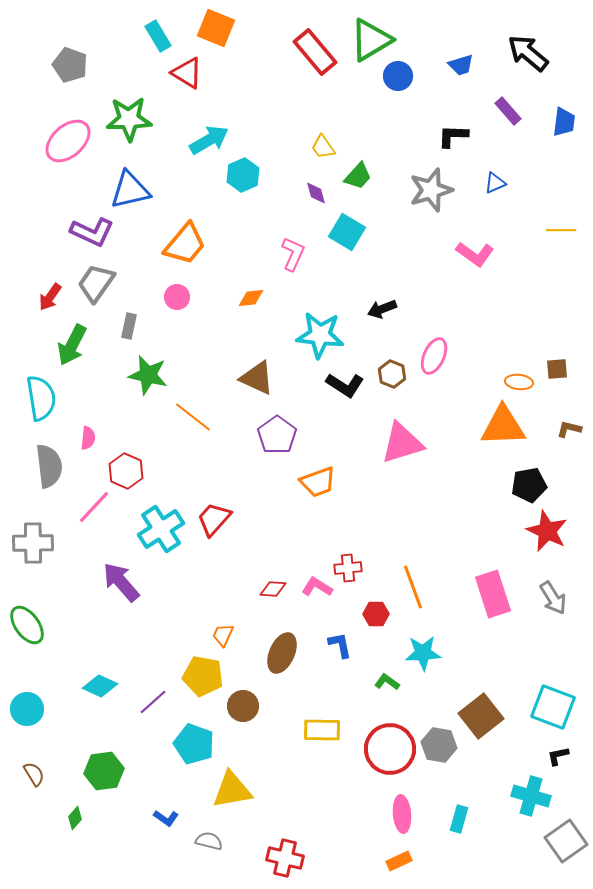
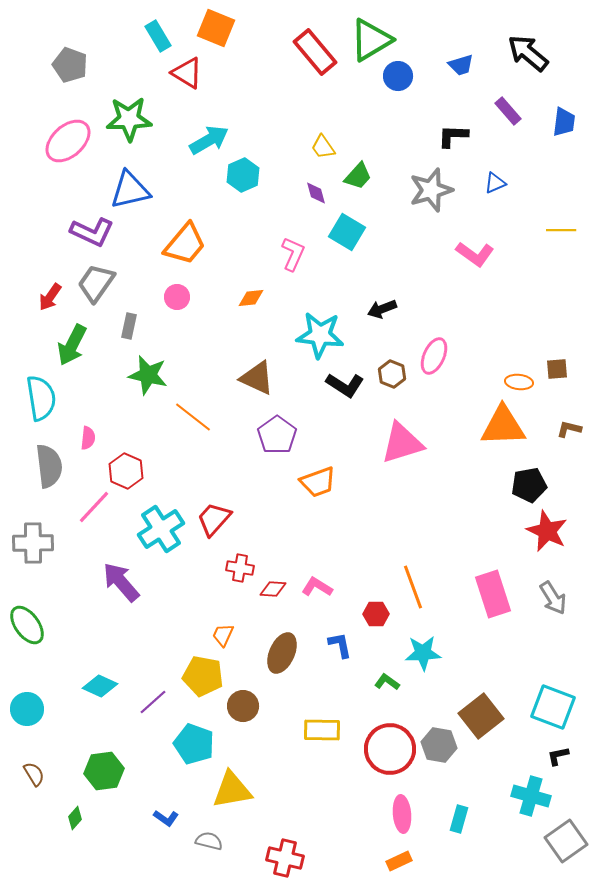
red cross at (348, 568): moved 108 px left; rotated 16 degrees clockwise
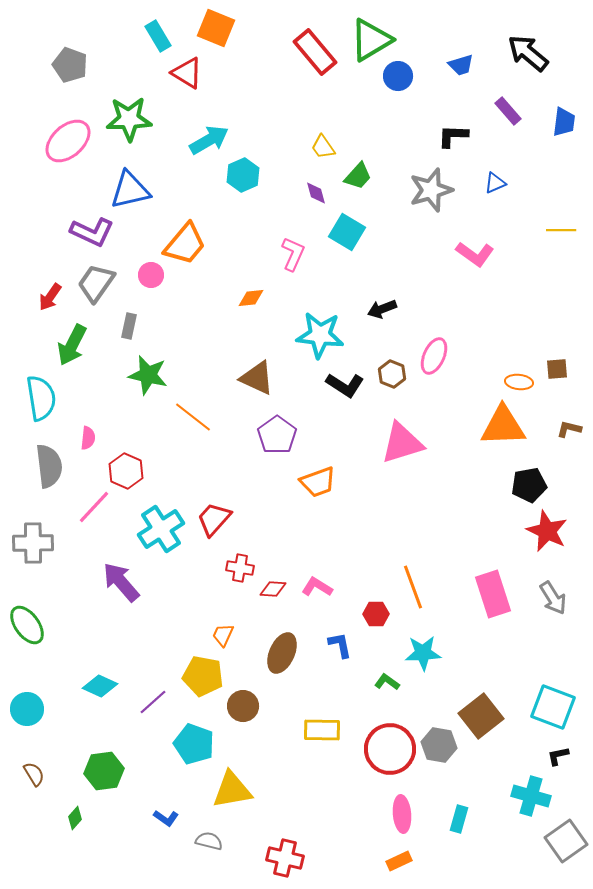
pink circle at (177, 297): moved 26 px left, 22 px up
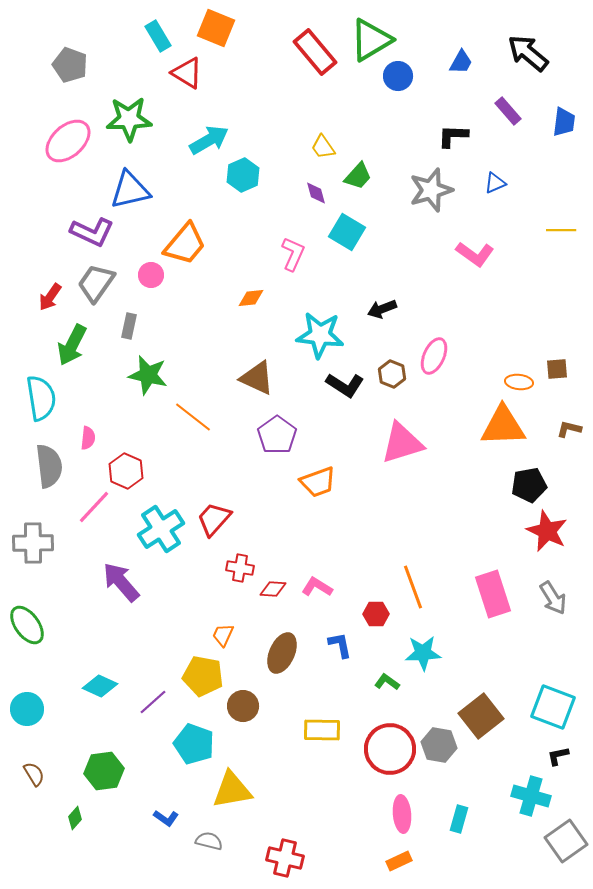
blue trapezoid at (461, 65): moved 3 px up; rotated 44 degrees counterclockwise
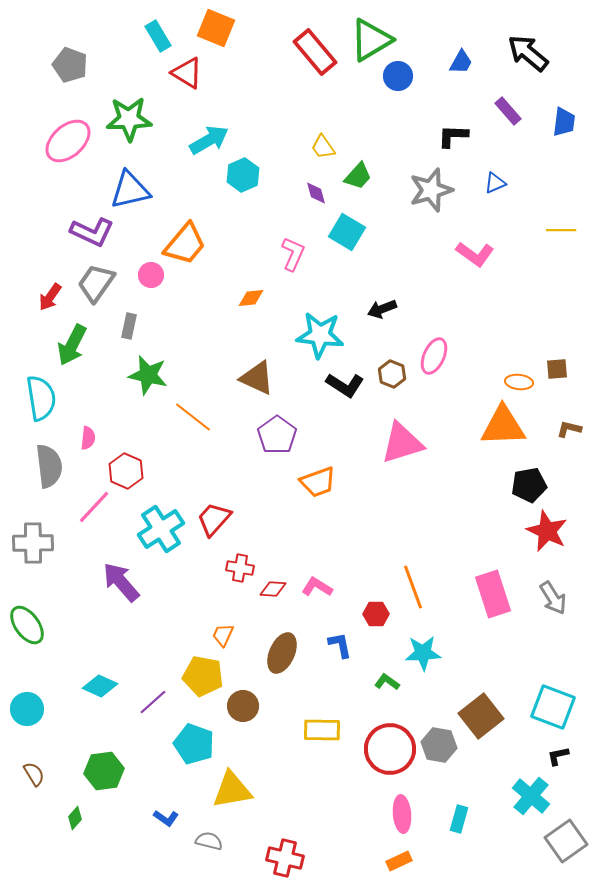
cyan cross at (531, 796): rotated 24 degrees clockwise
